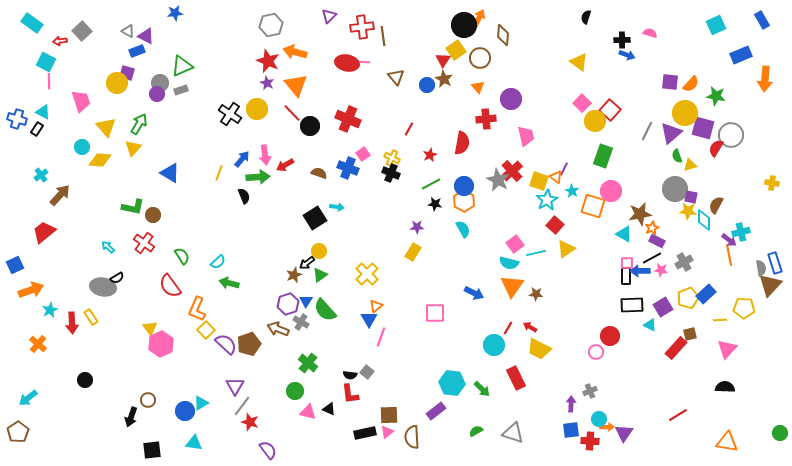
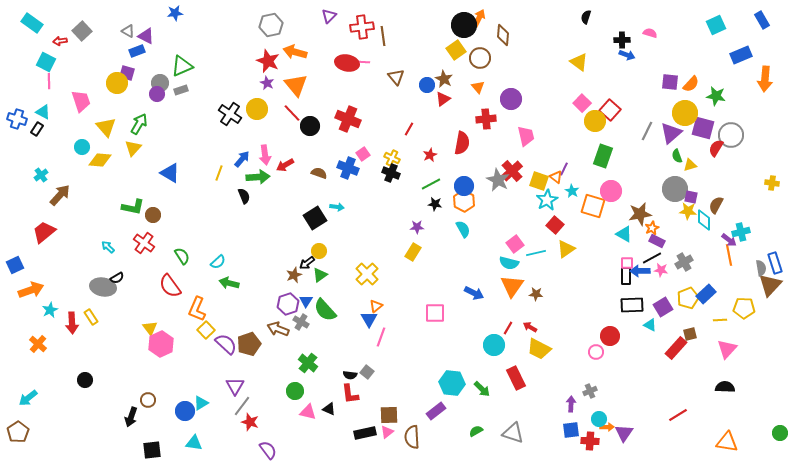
red triangle at (443, 60): moved 39 px down; rotated 21 degrees clockwise
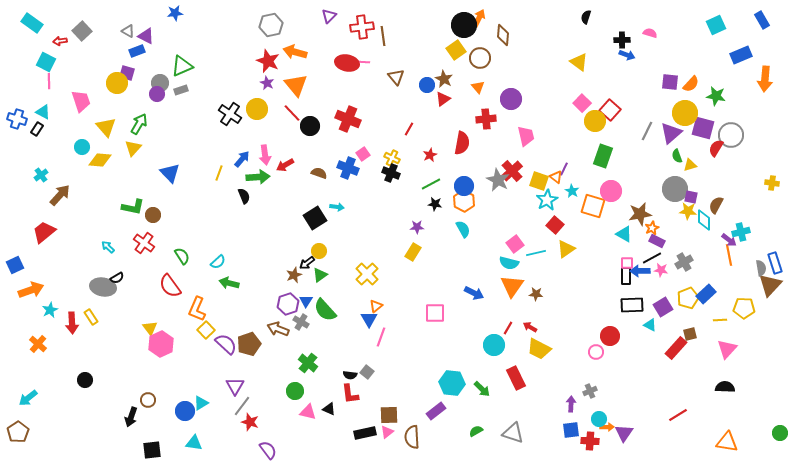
blue triangle at (170, 173): rotated 15 degrees clockwise
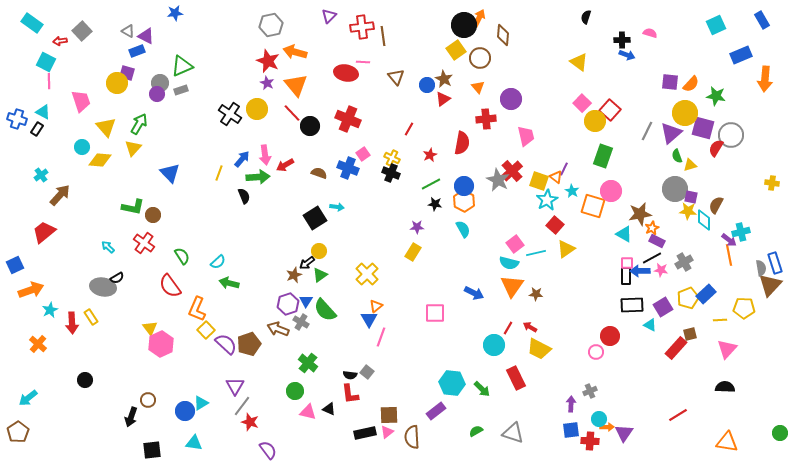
red ellipse at (347, 63): moved 1 px left, 10 px down
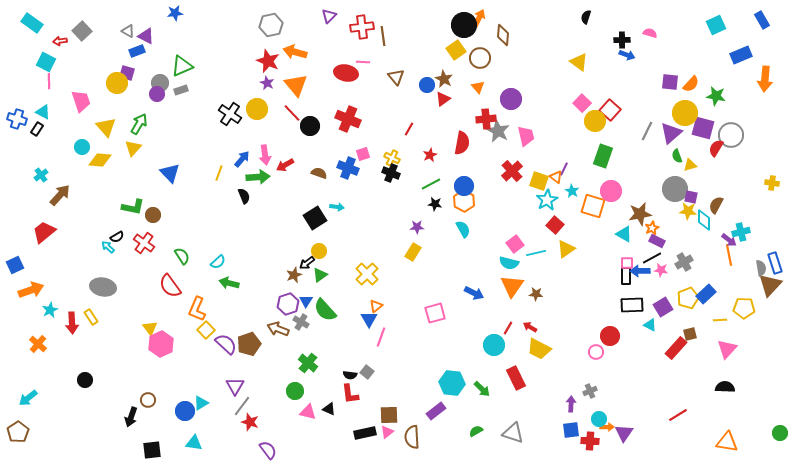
pink square at (363, 154): rotated 16 degrees clockwise
gray star at (498, 180): moved 49 px up
black semicircle at (117, 278): moved 41 px up
pink square at (435, 313): rotated 15 degrees counterclockwise
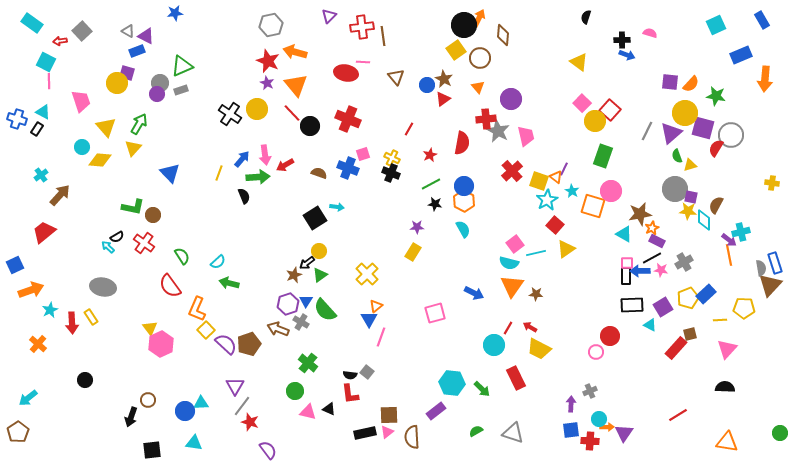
cyan triangle at (201, 403): rotated 28 degrees clockwise
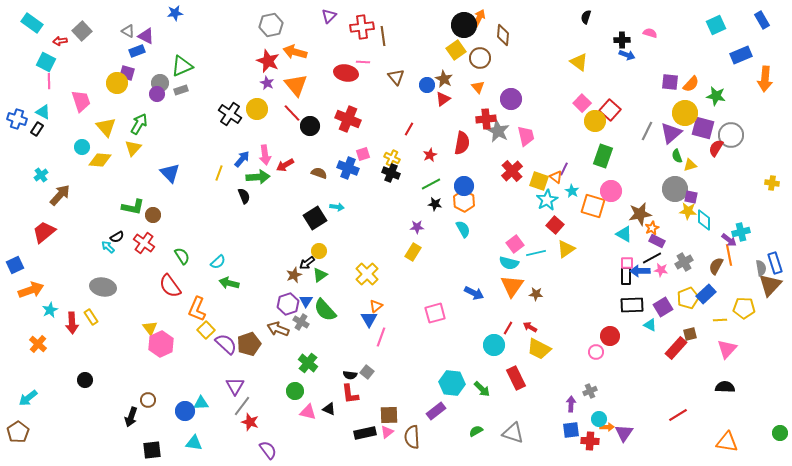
brown semicircle at (716, 205): moved 61 px down
